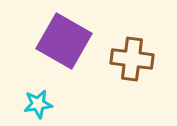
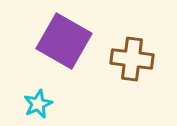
cyan star: rotated 16 degrees counterclockwise
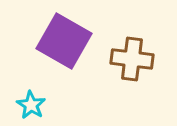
cyan star: moved 7 px left, 1 px down; rotated 16 degrees counterclockwise
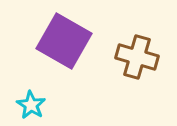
brown cross: moved 5 px right, 2 px up; rotated 9 degrees clockwise
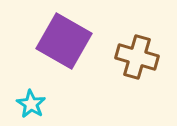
cyan star: moved 1 px up
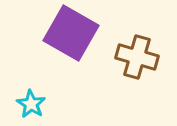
purple square: moved 7 px right, 8 px up
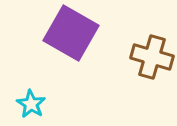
brown cross: moved 15 px right
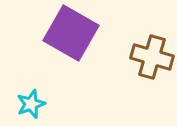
cyan star: rotated 20 degrees clockwise
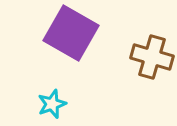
cyan star: moved 21 px right
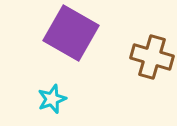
cyan star: moved 5 px up
